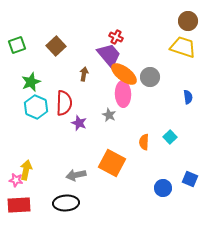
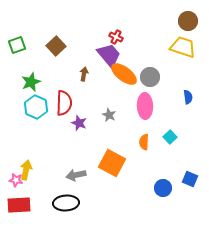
pink ellipse: moved 22 px right, 12 px down
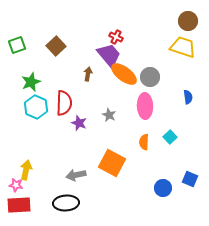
brown arrow: moved 4 px right
pink star: moved 5 px down
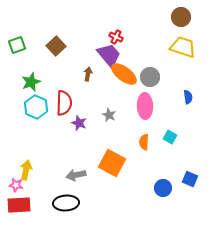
brown circle: moved 7 px left, 4 px up
cyan square: rotated 16 degrees counterclockwise
